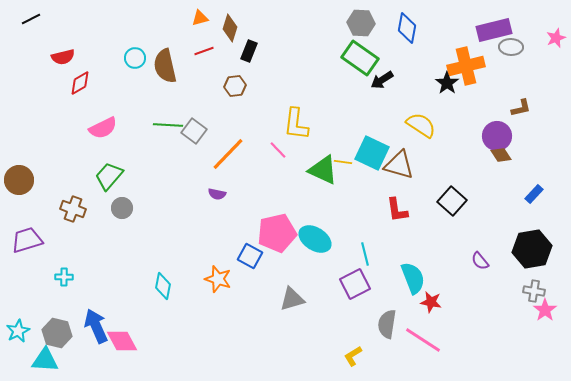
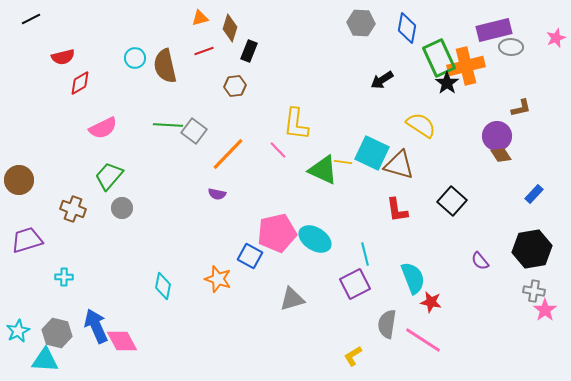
green rectangle at (360, 58): moved 79 px right; rotated 30 degrees clockwise
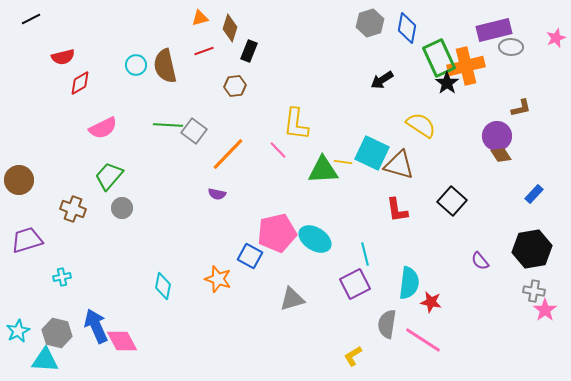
gray hexagon at (361, 23): moved 9 px right; rotated 20 degrees counterclockwise
cyan circle at (135, 58): moved 1 px right, 7 px down
green triangle at (323, 170): rotated 28 degrees counterclockwise
cyan cross at (64, 277): moved 2 px left; rotated 12 degrees counterclockwise
cyan semicircle at (413, 278): moved 4 px left, 5 px down; rotated 28 degrees clockwise
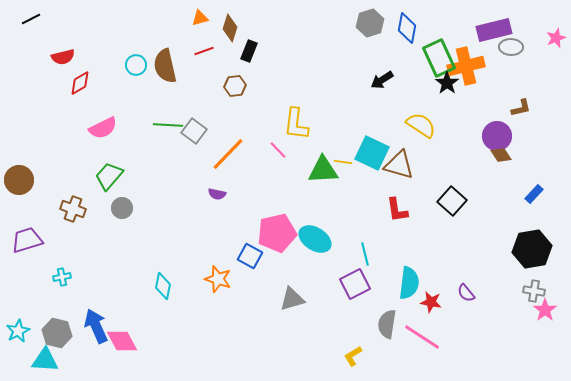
purple semicircle at (480, 261): moved 14 px left, 32 px down
pink line at (423, 340): moved 1 px left, 3 px up
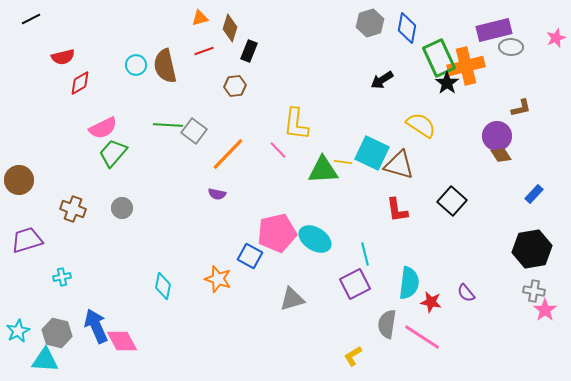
green trapezoid at (109, 176): moved 4 px right, 23 px up
